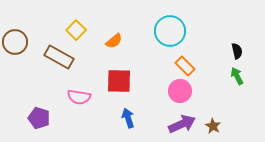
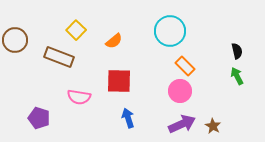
brown circle: moved 2 px up
brown rectangle: rotated 8 degrees counterclockwise
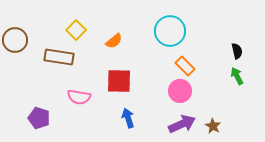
brown rectangle: rotated 12 degrees counterclockwise
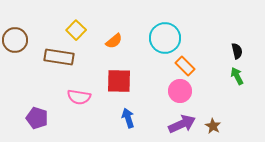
cyan circle: moved 5 px left, 7 px down
purple pentagon: moved 2 px left
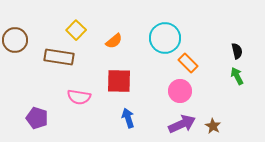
orange rectangle: moved 3 px right, 3 px up
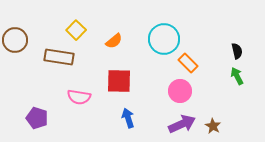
cyan circle: moved 1 px left, 1 px down
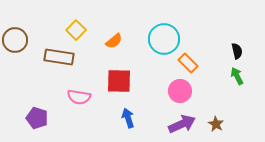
brown star: moved 3 px right, 2 px up
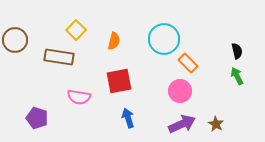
orange semicircle: rotated 36 degrees counterclockwise
red square: rotated 12 degrees counterclockwise
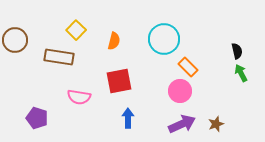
orange rectangle: moved 4 px down
green arrow: moved 4 px right, 3 px up
blue arrow: rotated 18 degrees clockwise
brown star: rotated 21 degrees clockwise
